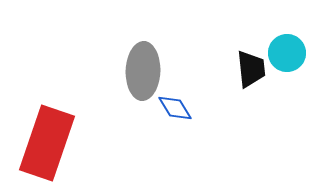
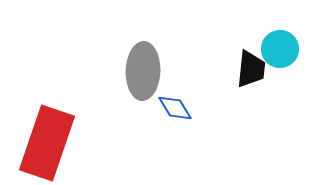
cyan circle: moved 7 px left, 4 px up
black trapezoid: rotated 12 degrees clockwise
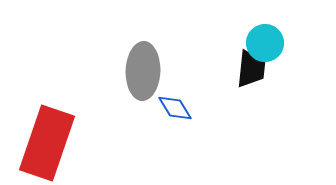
cyan circle: moved 15 px left, 6 px up
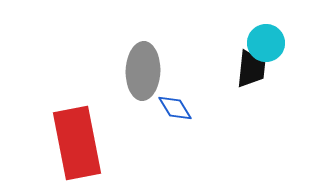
cyan circle: moved 1 px right
red rectangle: moved 30 px right; rotated 30 degrees counterclockwise
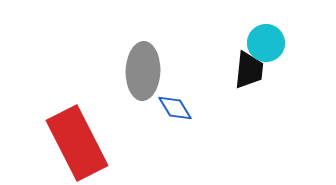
black trapezoid: moved 2 px left, 1 px down
red rectangle: rotated 16 degrees counterclockwise
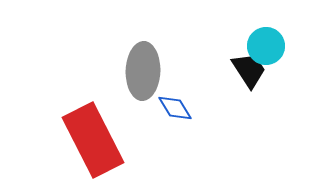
cyan circle: moved 3 px down
black trapezoid: rotated 39 degrees counterclockwise
red rectangle: moved 16 px right, 3 px up
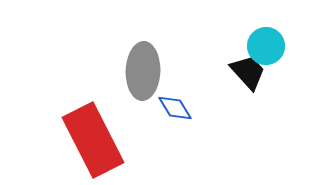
black trapezoid: moved 1 px left, 2 px down; rotated 9 degrees counterclockwise
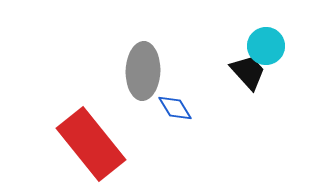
red rectangle: moved 2 px left, 4 px down; rotated 12 degrees counterclockwise
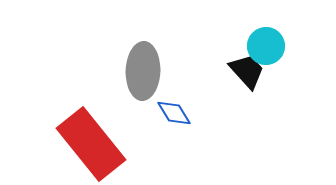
black trapezoid: moved 1 px left, 1 px up
blue diamond: moved 1 px left, 5 px down
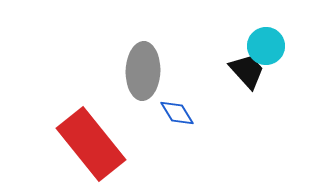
blue diamond: moved 3 px right
